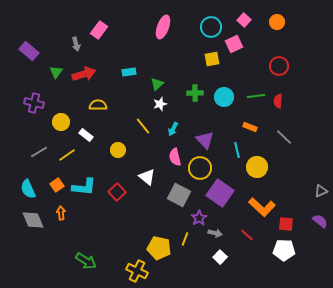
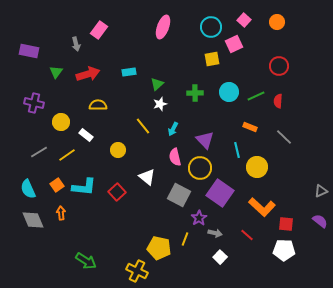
purple rectangle at (29, 51): rotated 30 degrees counterclockwise
red arrow at (84, 74): moved 4 px right
green line at (256, 96): rotated 18 degrees counterclockwise
cyan circle at (224, 97): moved 5 px right, 5 px up
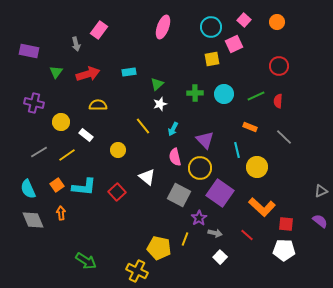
cyan circle at (229, 92): moved 5 px left, 2 px down
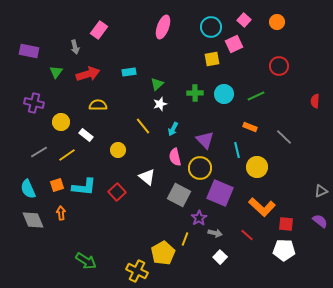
gray arrow at (76, 44): moved 1 px left, 3 px down
red semicircle at (278, 101): moved 37 px right
orange square at (57, 185): rotated 16 degrees clockwise
purple square at (220, 193): rotated 12 degrees counterclockwise
yellow pentagon at (159, 248): moved 4 px right, 5 px down; rotated 30 degrees clockwise
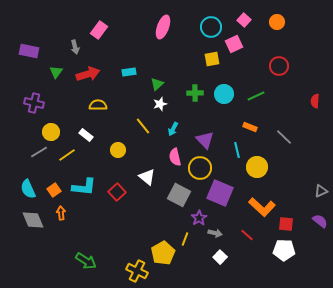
yellow circle at (61, 122): moved 10 px left, 10 px down
orange square at (57, 185): moved 3 px left, 5 px down; rotated 16 degrees counterclockwise
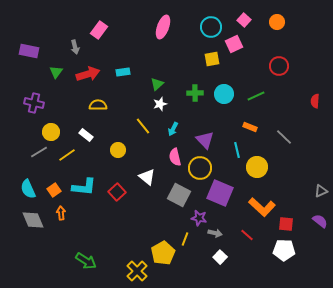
cyan rectangle at (129, 72): moved 6 px left
purple star at (199, 218): rotated 28 degrees counterclockwise
yellow cross at (137, 271): rotated 20 degrees clockwise
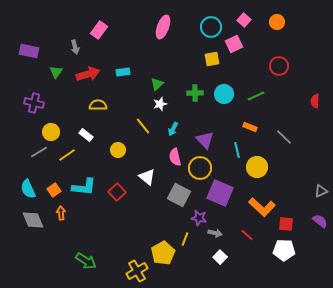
yellow cross at (137, 271): rotated 15 degrees clockwise
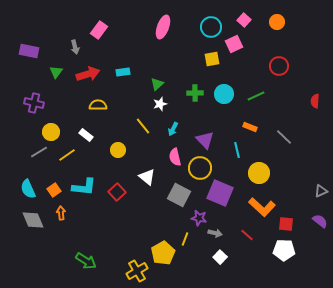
yellow circle at (257, 167): moved 2 px right, 6 px down
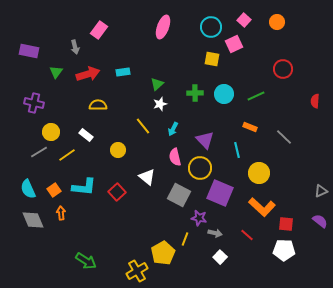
yellow square at (212, 59): rotated 21 degrees clockwise
red circle at (279, 66): moved 4 px right, 3 px down
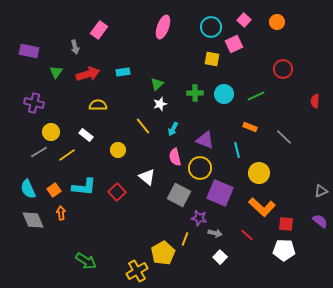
purple triangle at (205, 140): rotated 24 degrees counterclockwise
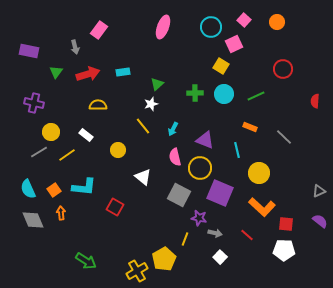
yellow square at (212, 59): moved 9 px right, 7 px down; rotated 21 degrees clockwise
white star at (160, 104): moved 9 px left
white triangle at (147, 177): moved 4 px left
gray triangle at (321, 191): moved 2 px left
red square at (117, 192): moved 2 px left, 15 px down; rotated 18 degrees counterclockwise
yellow pentagon at (163, 253): moved 1 px right, 6 px down
